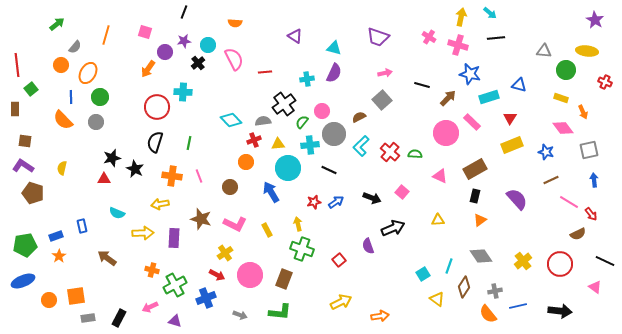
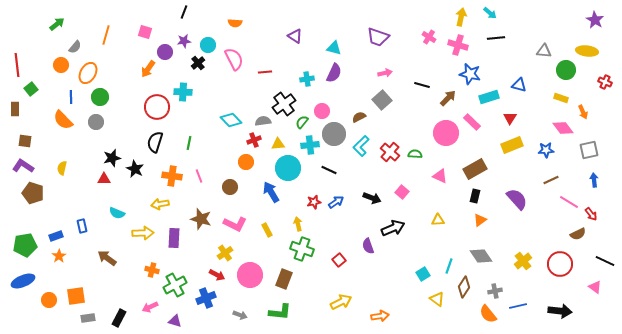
blue star at (546, 152): moved 2 px up; rotated 21 degrees counterclockwise
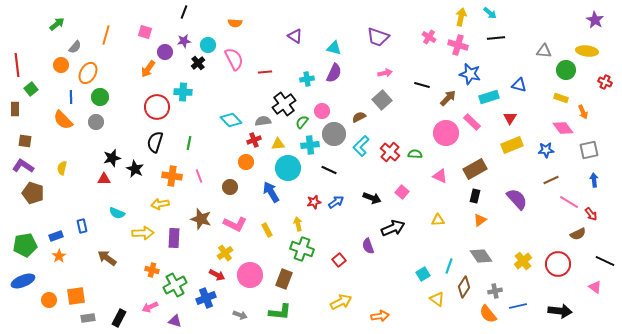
red circle at (560, 264): moved 2 px left
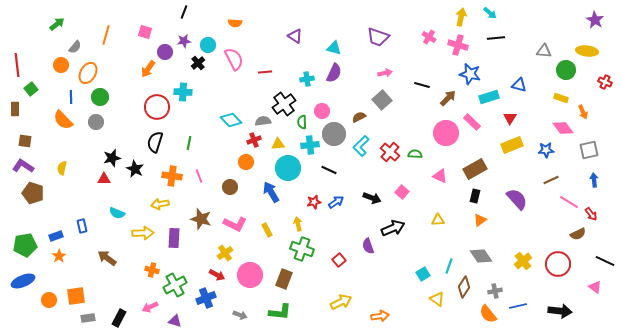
green semicircle at (302, 122): rotated 40 degrees counterclockwise
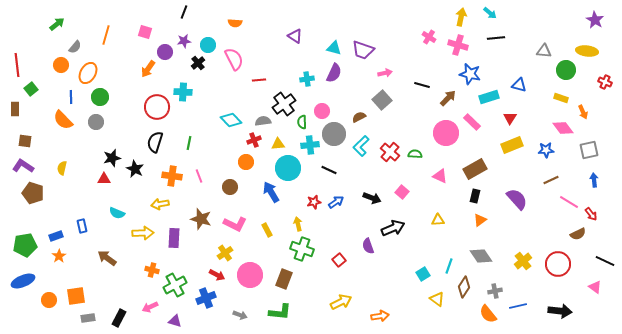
purple trapezoid at (378, 37): moved 15 px left, 13 px down
red line at (265, 72): moved 6 px left, 8 px down
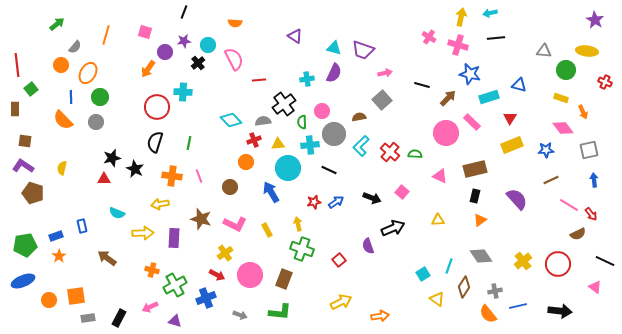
cyan arrow at (490, 13): rotated 128 degrees clockwise
brown semicircle at (359, 117): rotated 16 degrees clockwise
brown rectangle at (475, 169): rotated 15 degrees clockwise
pink line at (569, 202): moved 3 px down
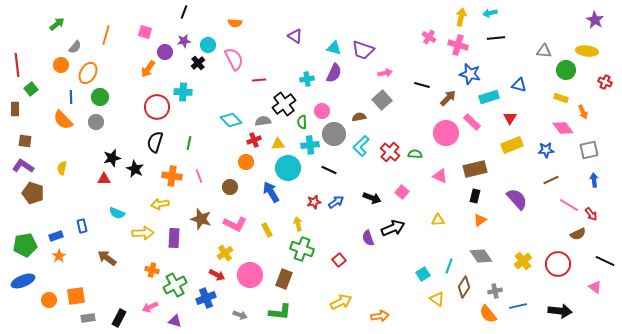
purple semicircle at (368, 246): moved 8 px up
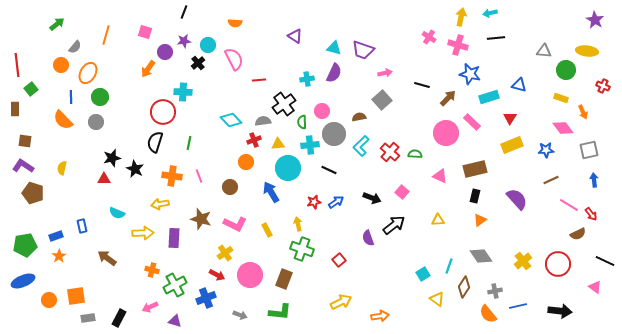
red cross at (605, 82): moved 2 px left, 4 px down
red circle at (157, 107): moved 6 px right, 5 px down
black arrow at (393, 228): moved 1 px right, 3 px up; rotated 15 degrees counterclockwise
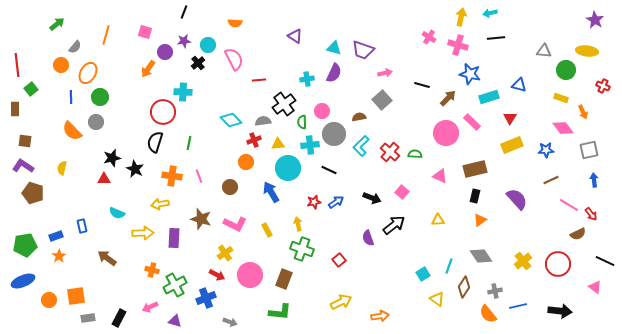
orange semicircle at (63, 120): moved 9 px right, 11 px down
gray arrow at (240, 315): moved 10 px left, 7 px down
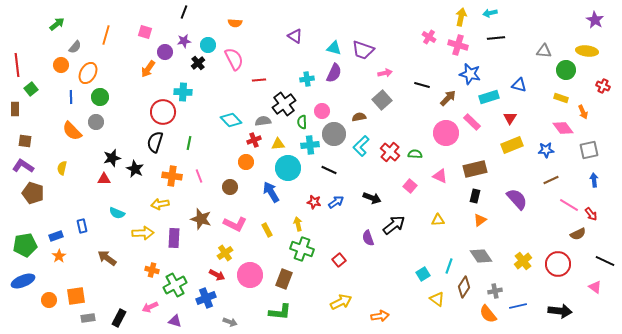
pink square at (402, 192): moved 8 px right, 6 px up
red star at (314, 202): rotated 24 degrees clockwise
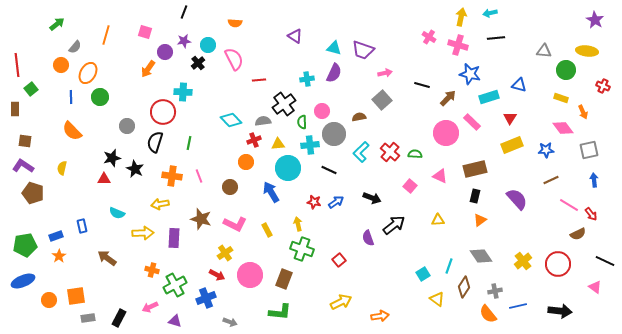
gray circle at (96, 122): moved 31 px right, 4 px down
cyan L-shape at (361, 146): moved 6 px down
